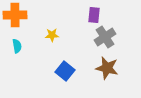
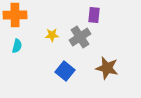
gray cross: moved 25 px left
cyan semicircle: rotated 24 degrees clockwise
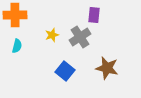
yellow star: rotated 16 degrees counterclockwise
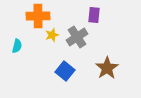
orange cross: moved 23 px right, 1 px down
gray cross: moved 3 px left
brown star: rotated 25 degrees clockwise
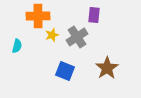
blue square: rotated 18 degrees counterclockwise
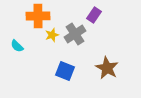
purple rectangle: rotated 28 degrees clockwise
gray cross: moved 2 px left, 3 px up
cyan semicircle: rotated 120 degrees clockwise
brown star: rotated 10 degrees counterclockwise
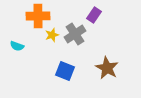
cyan semicircle: rotated 24 degrees counterclockwise
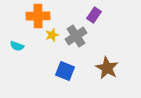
gray cross: moved 1 px right, 2 px down
